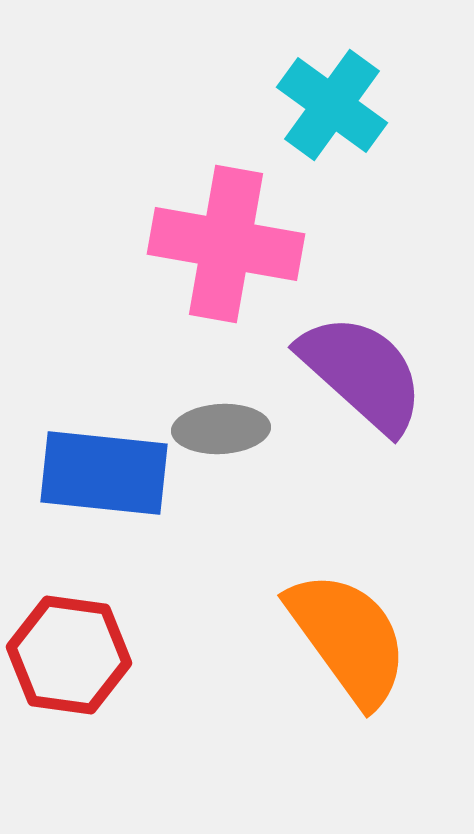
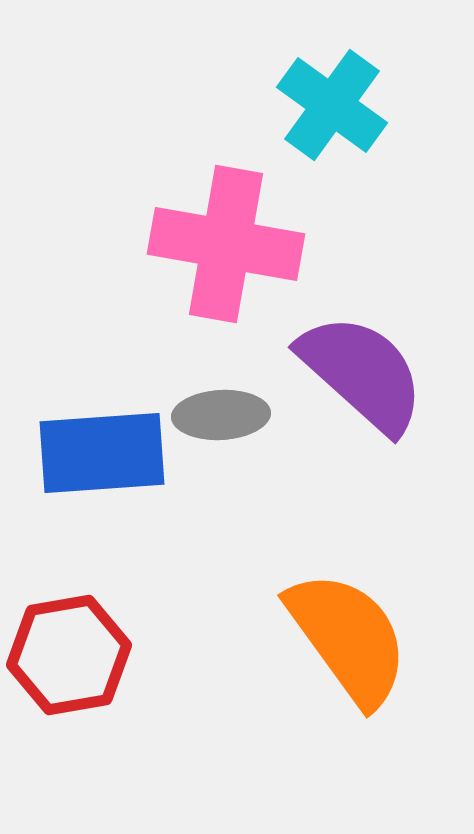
gray ellipse: moved 14 px up
blue rectangle: moved 2 px left, 20 px up; rotated 10 degrees counterclockwise
red hexagon: rotated 18 degrees counterclockwise
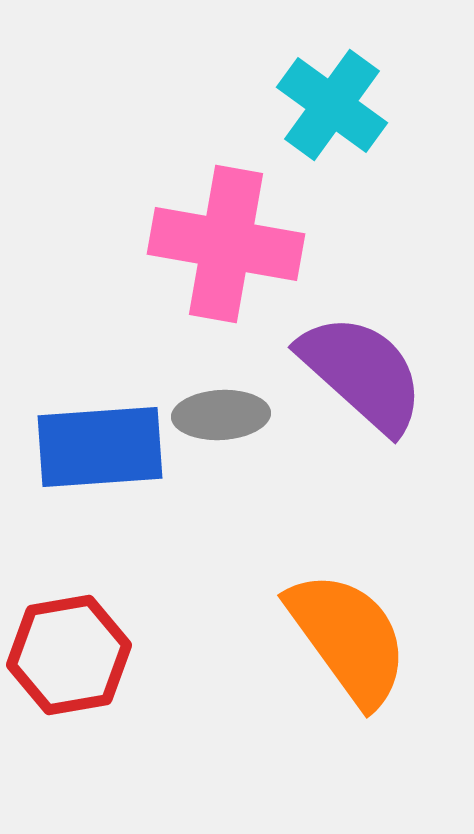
blue rectangle: moved 2 px left, 6 px up
